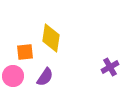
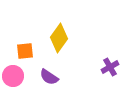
yellow diamond: moved 8 px right; rotated 28 degrees clockwise
orange square: moved 1 px up
purple semicircle: moved 4 px right; rotated 90 degrees clockwise
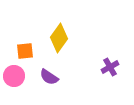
pink circle: moved 1 px right
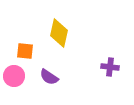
yellow diamond: moved 5 px up; rotated 24 degrees counterclockwise
orange square: rotated 12 degrees clockwise
purple cross: rotated 36 degrees clockwise
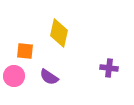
purple cross: moved 1 px left, 1 px down
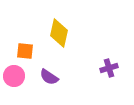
purple cross: rotated 24 degrees counterclockwise
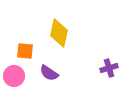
purple semicircle: moved 4 px up
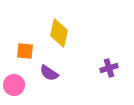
pink circle: moved 9 px down
